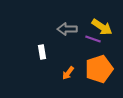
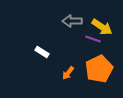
gray arrow: moved 5 px right, 8 px up
white rectangle: rotated 48 degrees counterclockwise
orange pentagon: rotated 8 degrees counterclockwise
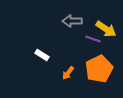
yellow arrow: moved 4 px right, 2 px down
white rectangle: moved 3 px down
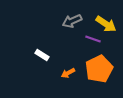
gray arrow: rotated 24 degrees counterclockwise
yellow arrow: moved 5 px up
orange arrow: rotated 24 degrees clockwise
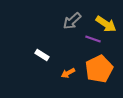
gray arrow: rotated 18 degrees counterclockwise
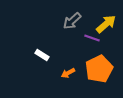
yellow arrow: rotated 75 degrees counterclockwise
purple line: moved 1 px left, 1 px up
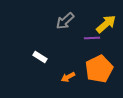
gray arrow: moved 7 px left
purple line: rotated 21 degrees counterclockwise
white rectangle: moved 2 px left, 2 px down
orange arrow: moved 4 px down
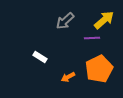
yellow arrow: moved 2 px left, 4 px up
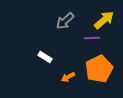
white rectangle: moved 5 px right
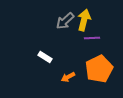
yellow arrow: moved 20 px left; rotated 35 degrees counterclockwise
